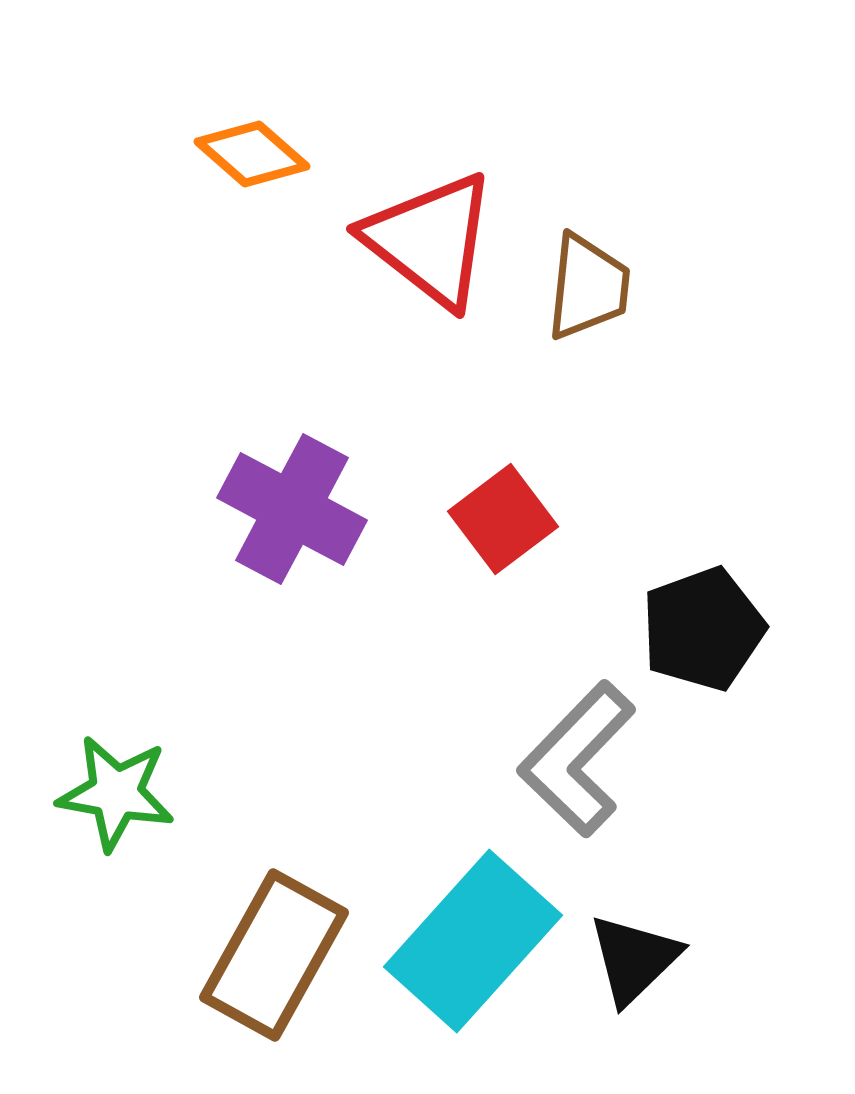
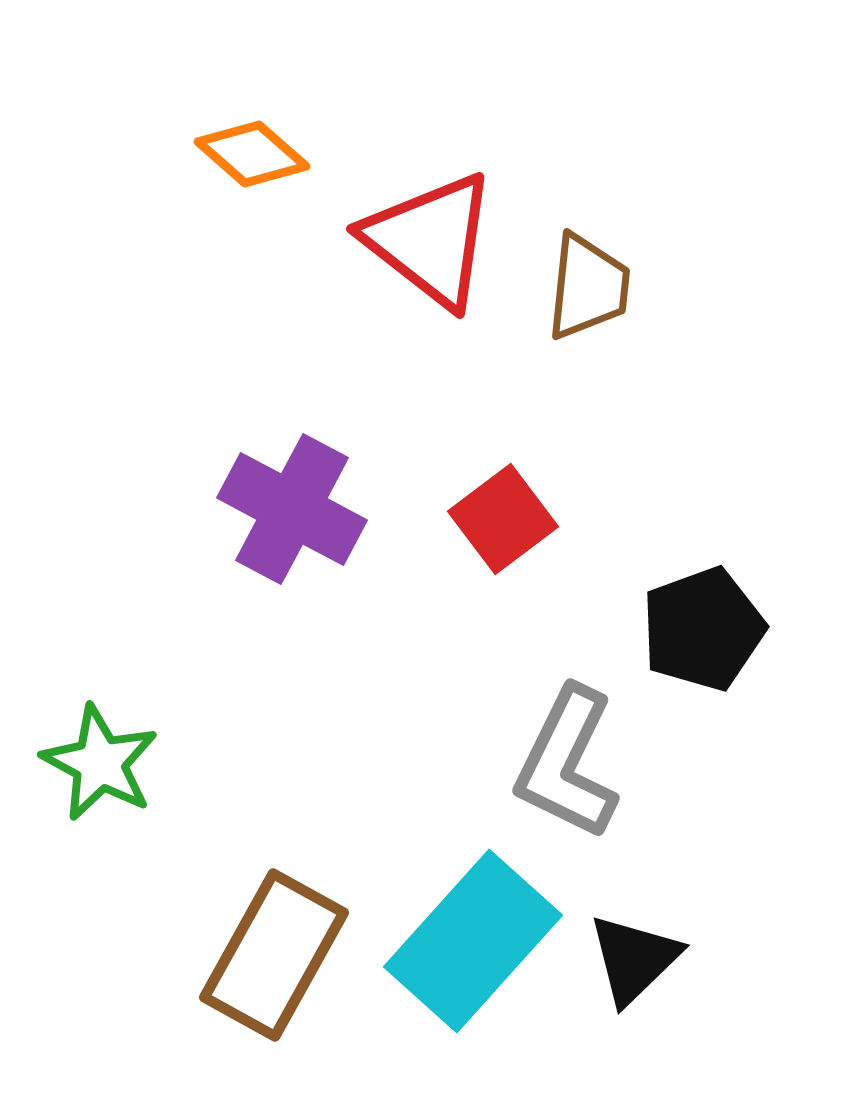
gray L-shape: moved 10 px left, 4 px down; rotated 18 degrees counterclockwise
green star: moved 16 px left, 30 px up; rotated 18 degrees clockwise
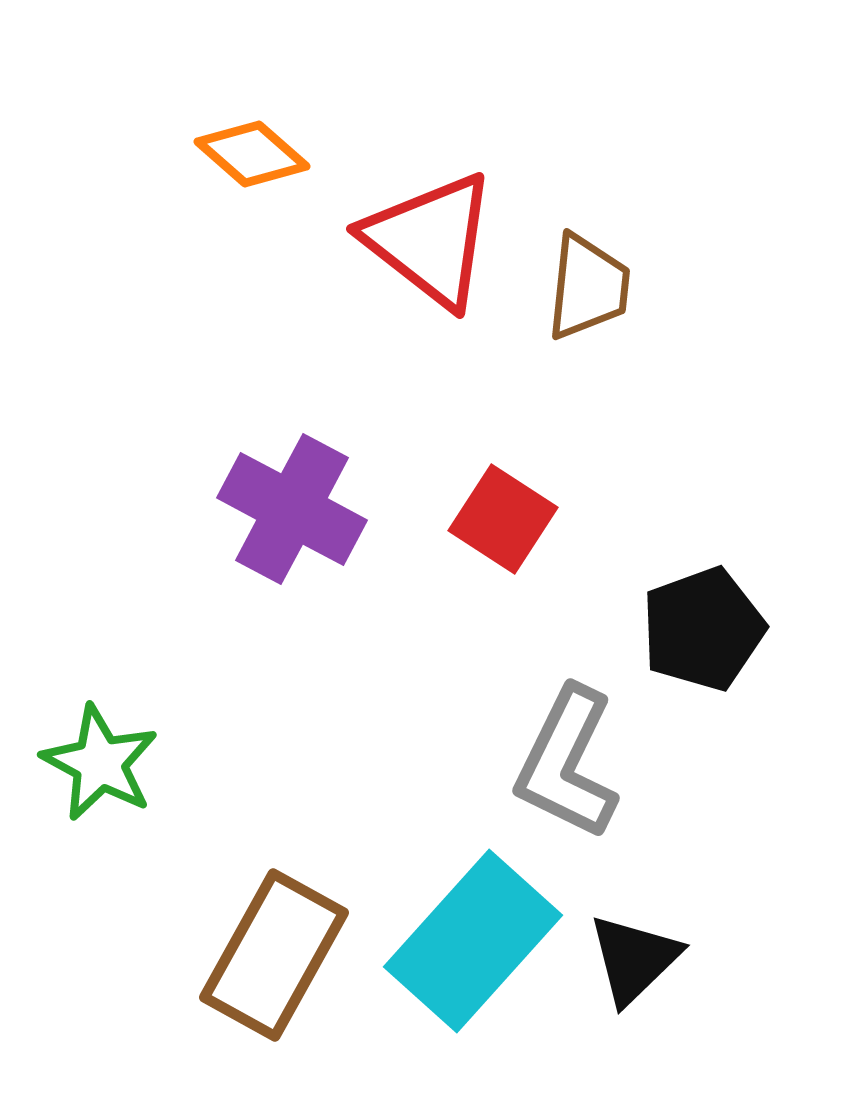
red square: rotated 20 degrees counterclockwise
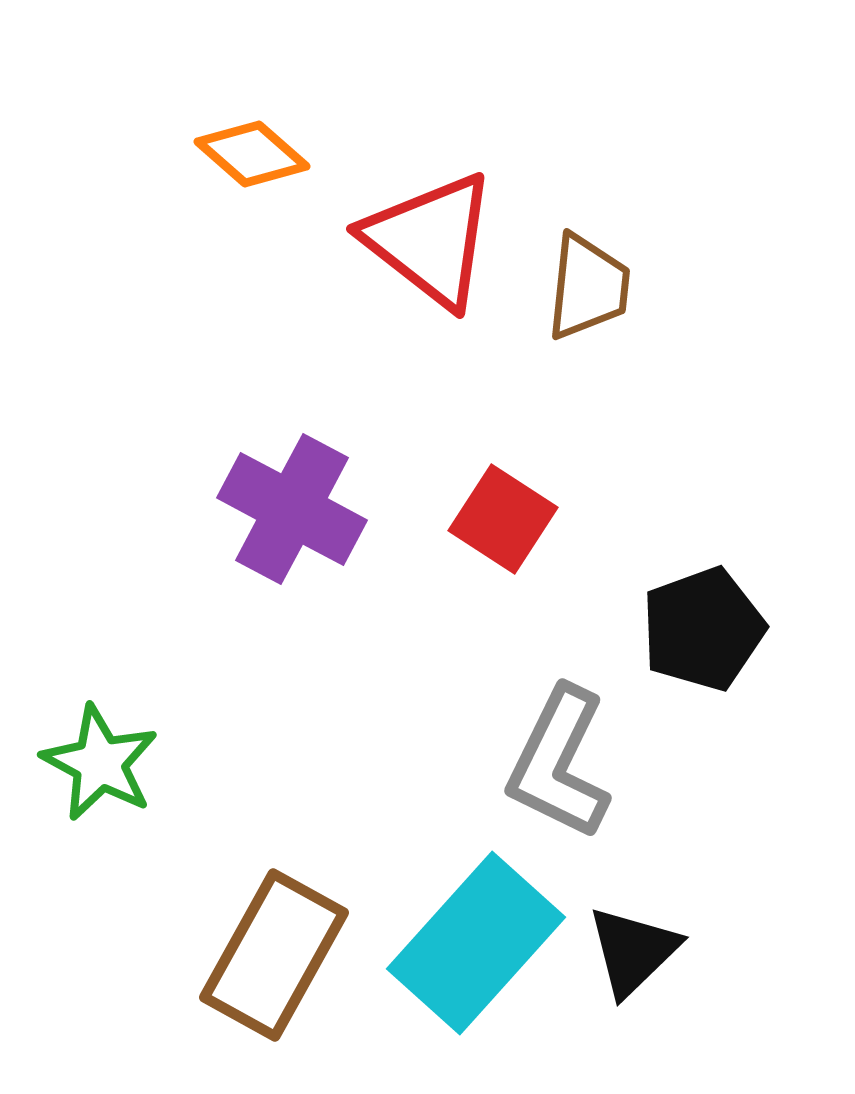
gray L-shape: moved 8 px left
cyan rectangle: moved 3 px right, 2 px down
black triangle: moved 1 px left, 8 px up
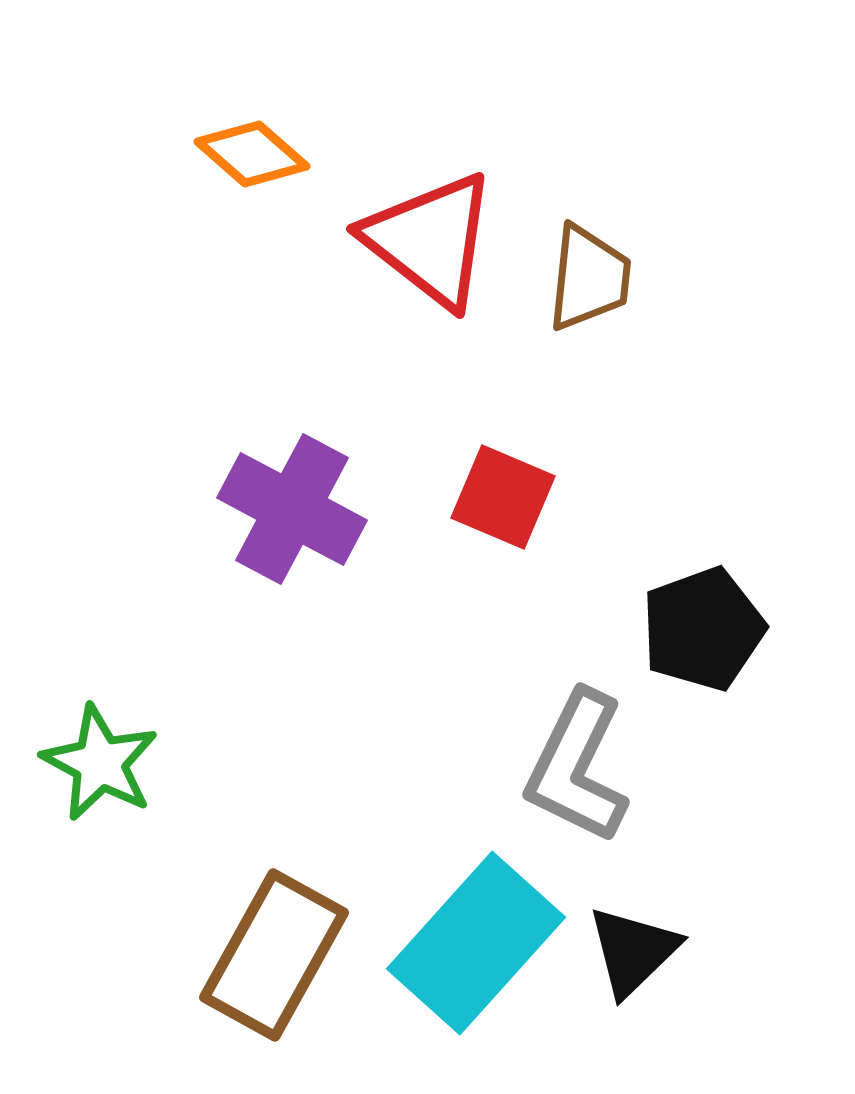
brown trapezoid: moved 1 px right, 9 px up
red square: moved 22 px up; rotated 10 degrees counterclockwise
gray L-shape: moved 18 px right, 4 px down
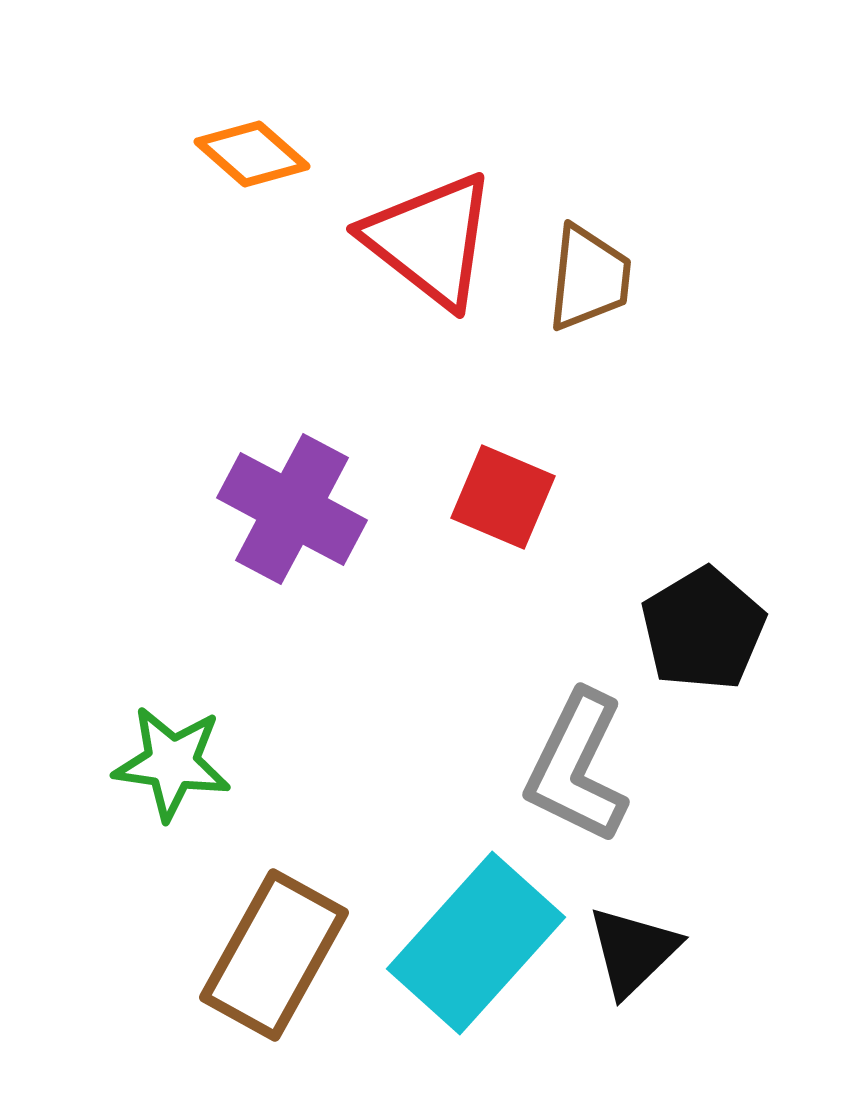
black pentagon: rotated 11 degrees counterclockwise
green star: moved 72 px right; rotated 20 degrees counterclockwise
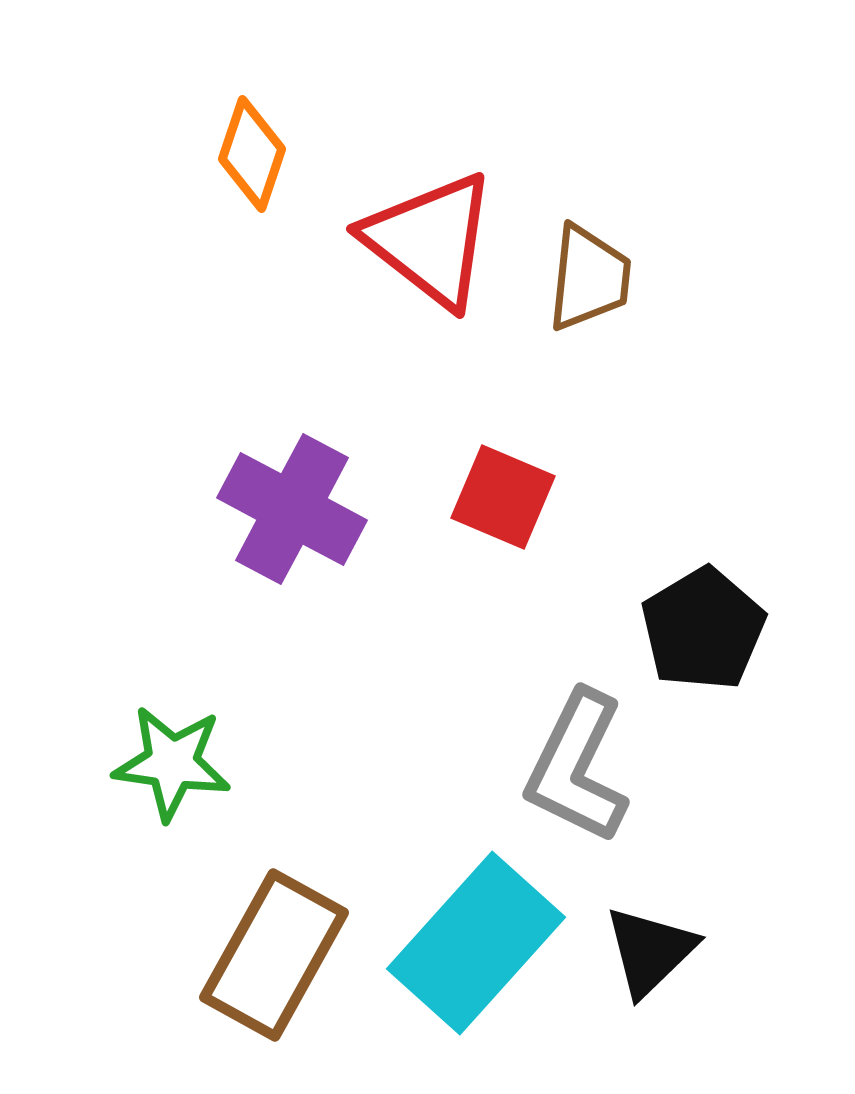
orange diamond: rotated 67 degrees clockwise
black triangle: moved 17 px right
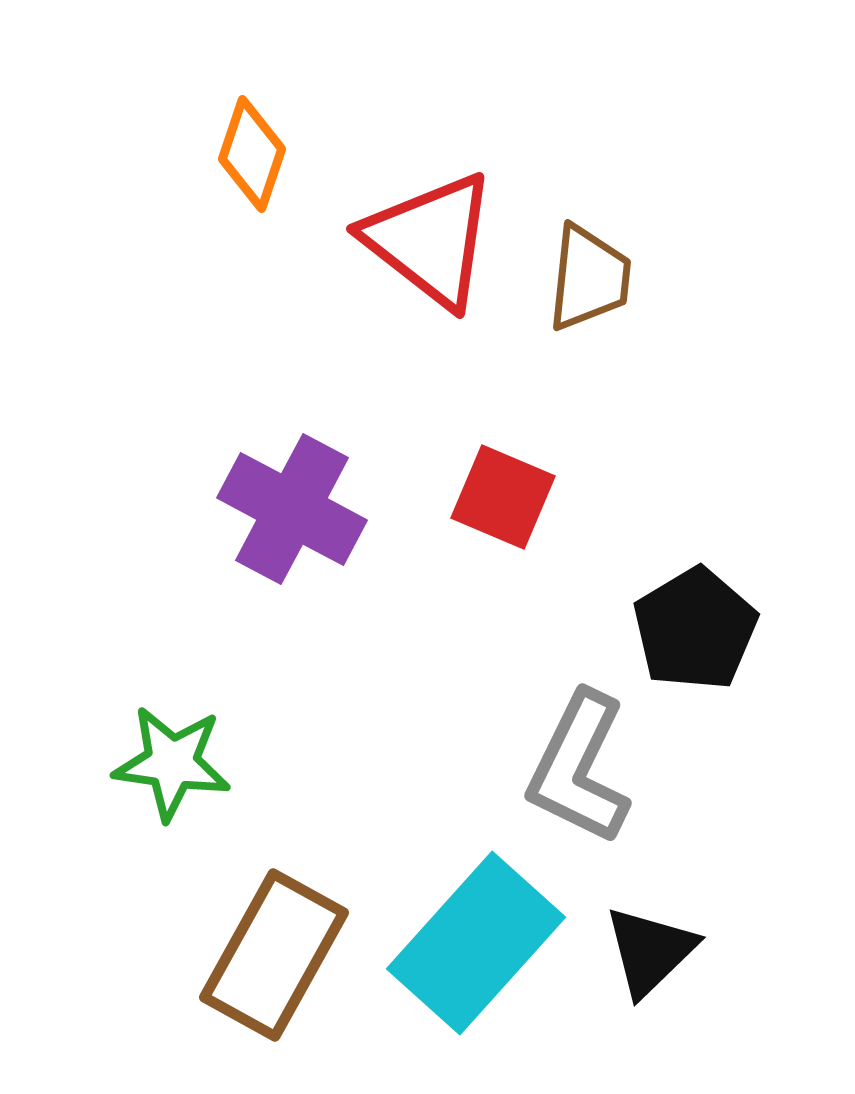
black pentagon: moved 8 px left
gray L-shape: moved 2 px right, 1 px down
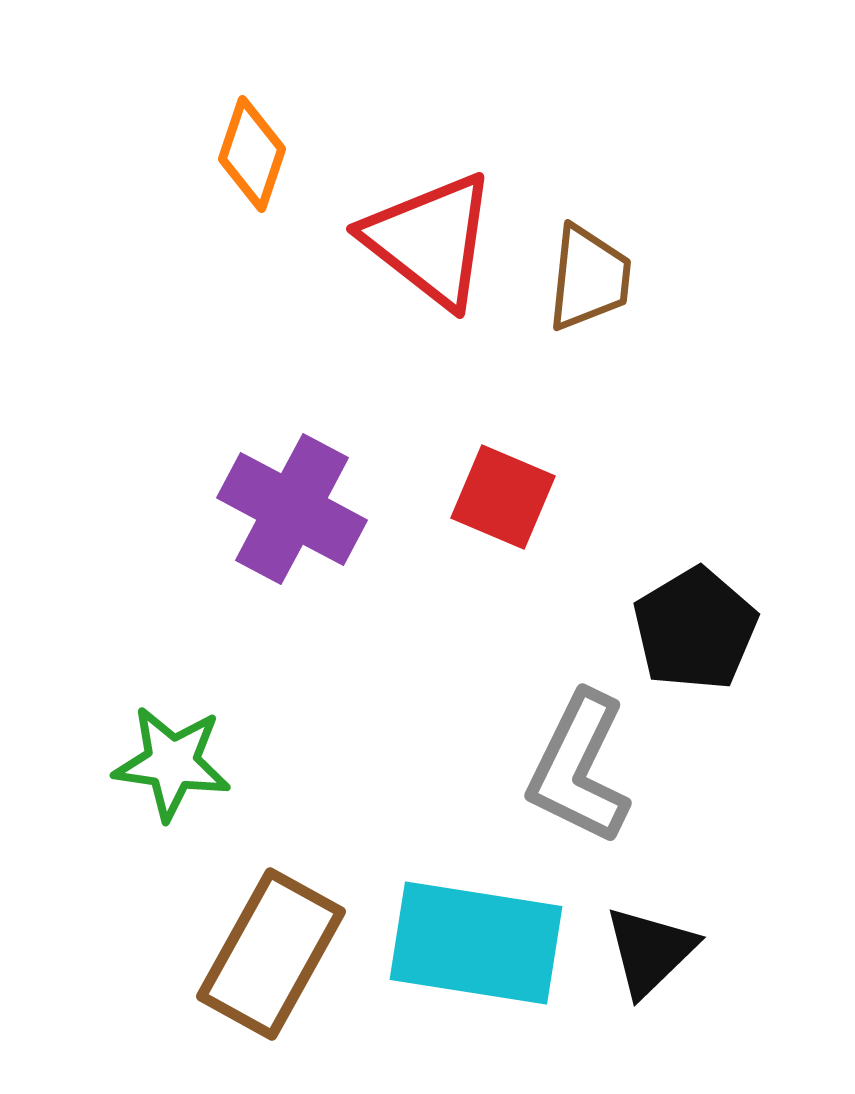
cyan rectangle: rotated 57 degrees clockwise
brown rectangle: moved 3 px left, 1 px up
